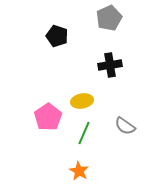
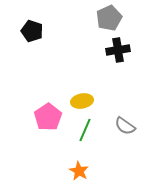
black pentagon: moved 25 px left, 5 px up
black cross: moved 8 px right, 15 px up
green line: moved 1 px right, 3 px up
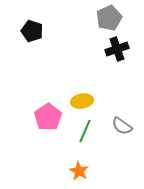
black cross: moved 1 px left, 1 px up; rotated 10 degrees counterclockwise
gray semicircle: moved 3 px left
green line: moved 1 px down
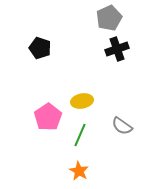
black pentagon: moved 8 px right, 17 px down
green line: moved 5 px left, 4 px down
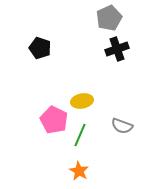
pink pentagon: moved 6 px right, 3 px down; rotated 12 degrees counterclockwise
gray semicircle: rotated 15 degrees counterclockwise
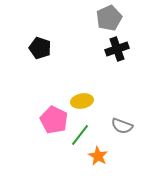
green line: rotated 15 degrees clockwise
orange star: moved 19 px right, 15 px up
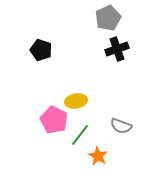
gray pentagon: moved 1 px left
black pentagon: moved 1 px right, 2 px down
yellow ellipse: moved 6 px left
gray semicircle: moved 1 px left
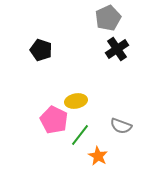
black cross: rotated 15 degrees counterclockwise
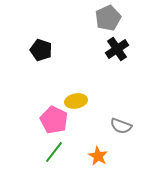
green line: moved 26 px left, 17 px down
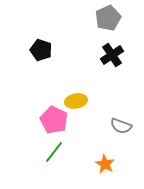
black cross: moved 5 px left, 6 px down
orange star: moved 7 px right, 8 px down
